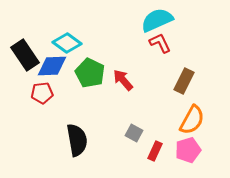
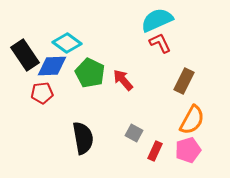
black semicircle: moved 6 px right, 2 px up
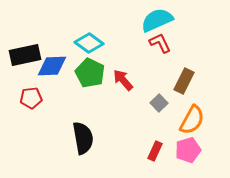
cyan diamond: moved 22 px right
black rectangle: rotated 68 degrees counterclockwise
red pentagon: moved 11 px left, 5 px down
gray square: moved 25 px right, 30 px up; rotated 18 degrees clockwise
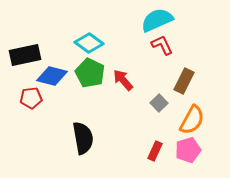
red L-shape: moved 2 px right, 2 px down
blue diamond: moved 10 px down; rotated 16 degrees clockwise
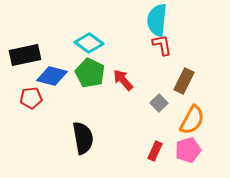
cyan semicircle: rotated 60 degrees counterclockwise
red L-shape: rotated 15 degrees clockwise
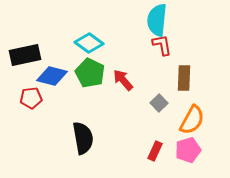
brown rectangle: moved 3 px up; rotated 25 degrees counterclockwise
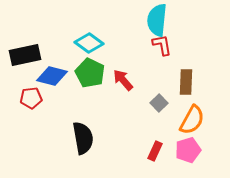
brown rectangle: moved 2 px right, 4 px down
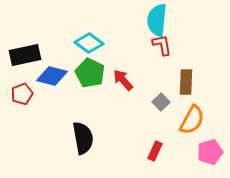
red pentagon: moved 9 px left, 4 px up; rotated 15 degrees counterclockwise
gray square: moved 2 px right, 1 px up
pink pentagon: moved 22 px right, 2 px down
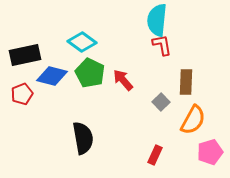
cyan diamond: moved 7 px left, 1 px up
orange semicircle: moved 1 px right
red rectangle: moved 4 px down
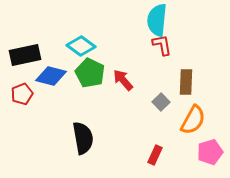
cyan diamond: moved 1 px left, 4 px down
blue diamond: moved 1 px left
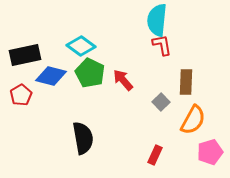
red pentagon: moved 1 px left, 1 px down; rotated 10 degrees counterclockwise
